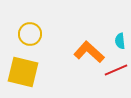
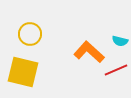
cyan semicircle: rotated 70 degrees counterclockwise
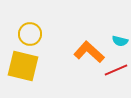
yellow square: moved 6 px up
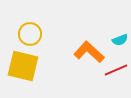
cyan semicircle: moved 1 px up; rotated 35 degrees counterclockwise
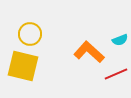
red line: moved 4 px down
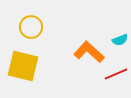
yellow circle: moved 1 px right, 7 px up
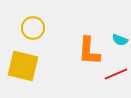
yellow circle: moved 2 px right, 1 px down
cyan semicircle: rotated 42 degrees clockwise
orange L-shape: moved 1 px up; rotated 128 degrees counterclockwise
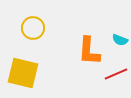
yellow square: moved 7 px down
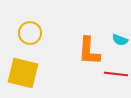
yellow circle: moved 3 px left, 5 px down
red line: rotated 30 degrees clockwise
